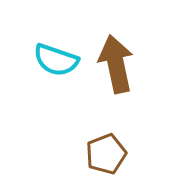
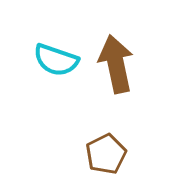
brown pentagon: rotated 6 degrees counterclockwise
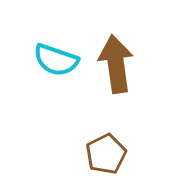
brown arrow: rotated 4 degrees clockwise
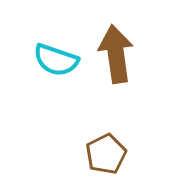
brown arrow: moved 10 px up
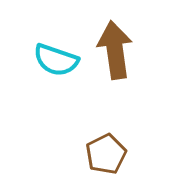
brown arrow: moved 1 px left, 4 px up
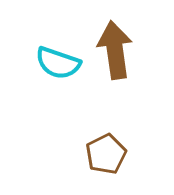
cyan semicircle: moved 2 px right, 3 px down
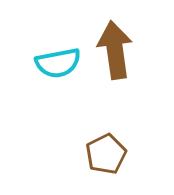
cyan semicircle: rotated 30 degrees counterclockwise
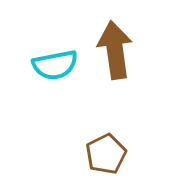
cyan semicircle: moved 3 px left, 2 px down
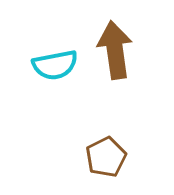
brown pentagon: moved 3 px down
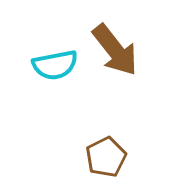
brown arrow: rotated 150 degrees clockwise
